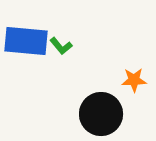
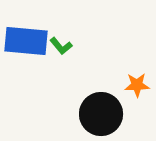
orange star: moved 3 px right, 5 px down
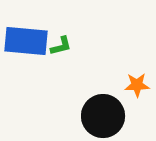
green L-shape: rotated 65 degrees counterclockwise
black circle: moved 2 px right, 2 px down
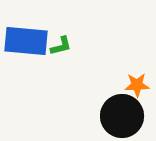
black circle: moved 19 px right
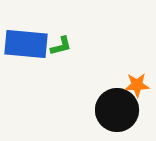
blue rectangle: moved 3 px down
black circle: moved 5 px left, 6 px up
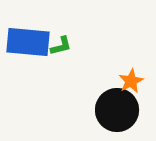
blue rectangle: moved 2 px right, 2 px up
orange star: moved 6 px left, 4 px up; rotated 25 degrees counterclockwise
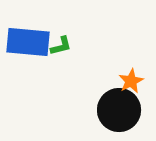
black circle: moved 2 px right
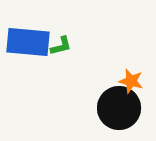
orange star: rotated 30 degrees counterclockwise
black circle: moved 2 px up
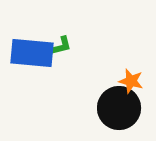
blue rectangle: moved 4 px right, 11 px down
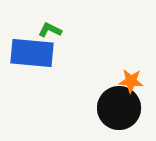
green L-shape: moved 11 px left, 16 px up; rotated 140 degrees counterclockwise
orange star: rotated 10 degrees counterclockwise
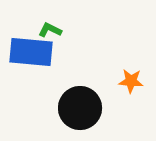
blue rectangle: moved 1 px left, 1 px up
black circle: moved 39 px left
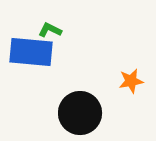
orange star: rotated 15 degrees counterclockwise
black circle: moved 5 px down
